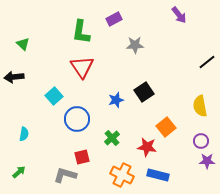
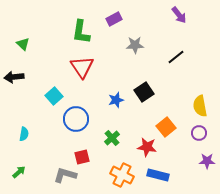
black line: moved 31 px left, 5 px up
blue circle: moved 1 px left
purple circle: moved 2 px left, 8 px up
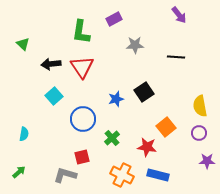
black line: rotated 42 degrees clockwise
black arrow: moved 37 px right, 13 px up
blue star: moved 1 px up
blue circle: moved 7 px right
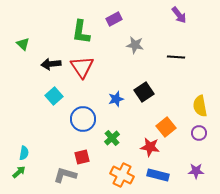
gray star: rotated 12 degrees clockwise
cyan semicircle: moved 19 px down
red star: moved 3 px right
purple star: moved 11 px left, 10 px down
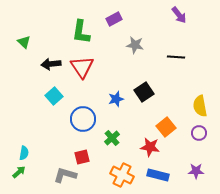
green triangle: moved 1 px right, 2 px up
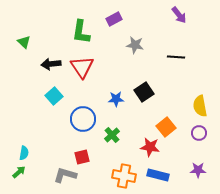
blue star: rotated 14 degrees clockwise
green cross: moved 3 px up
purple star: moved 2 px right, 1 px up
orange cross: moved 2 px right, 1 px down; rotated 15 degrees counterclockwise
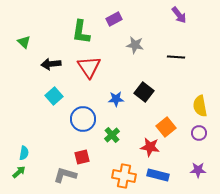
red triangle: moved 7 px right
black square: rotated 18 degrees counterclockwise
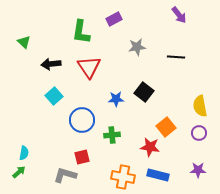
gray star: moved 2 px right, 2 px down; rotated 18 degrees counterclockwise
blue circle: moved 1 px left, 1 px down
green cross: rotated 35 degrees clockwise
orange cross: moved 1 px left, 1 px down
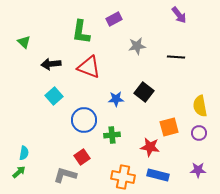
gray star: moved 1 px up
red triangle: rotated 35 degrees counterclockwise
blue circle: moved 2 px right
orange square: moved 3 px right; rotated 24 degrees clockwise
red square: rotated 21 degrees counterclockwise
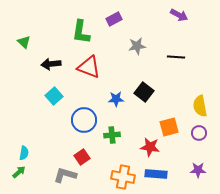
purple arrow: rotated 24 degrees counterclockwise
blue rectangle: moved 2 px left, 1 px up; rotated 10 degrees counterclockwise
